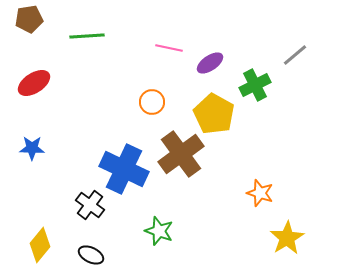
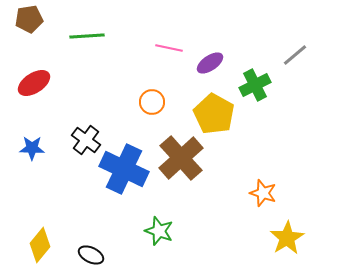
brown cross: moved 4 px down; rotated 6 degrees counterclockwise
orange star: moved 3 px right
black cross: moved 4 px left, 65 px up
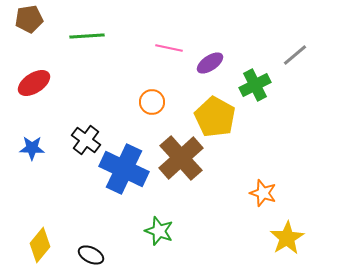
yellow pentagon: moved 1 px right, 3 px down
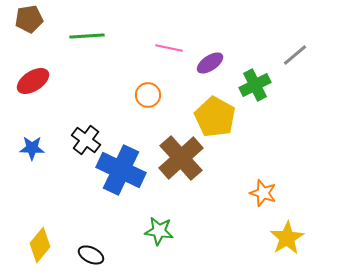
red ellipse: moved 1 px left, 2 px up
orange circle: moved 4 px left, 7 px up
blue cross: moved 3 px left, 1 px down
green star: rotated 12 degrees counterclockwise
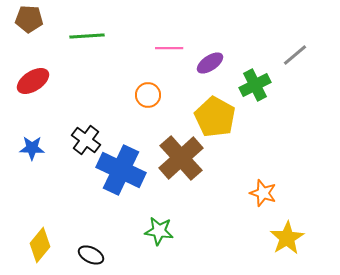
brown pentagon: rotated 12 degrees clockwise
pink line: rotated 12 degrees counterclockwise
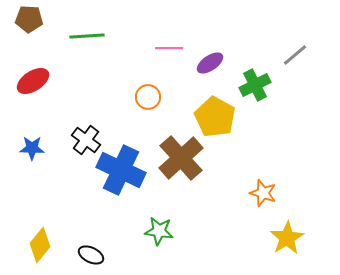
orange circle: moved 2 px down
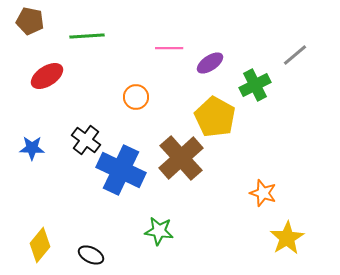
brown pentagon: moved 1 px right, 2 px down; rotated 8 degrees clockwise
red ellipse: moved 14 px right, 5 px up
orange circle: moved 12 px left
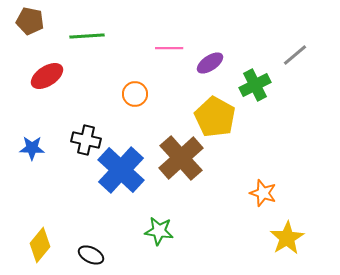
orange circle: moved 1 px left, 3 px up
black cross: rotated 24 degrees counterclockwise
blue cross: rotated 18 degrees clockwise
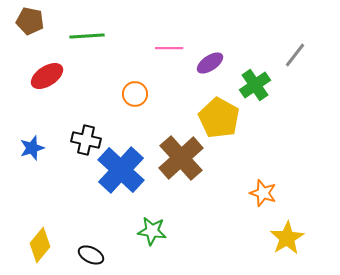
gray line: rotated 12 degrees counterclockwise
green cross: rotated 8 degrees counterclockwise
yellow pentagon: moved 4 px right, 1 px down
blue star: rotated 20 degrees counterclockwise
green star: moved 7 px left
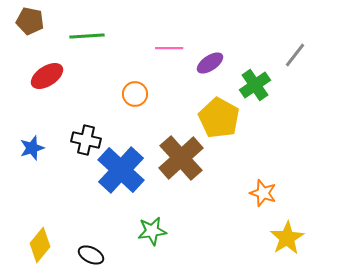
green star: rotated 16 degrees counterclockwise
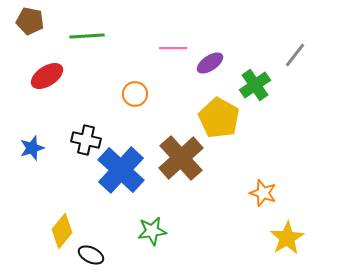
pink line: moved 4 px right
yellow diamond: moved 22 px right, 14 px up
